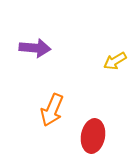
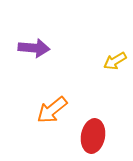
purple arrow: moved 1 px left
orange arrow: rotated 28 degrees clockwise
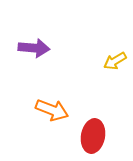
orange arrow: rotated 120 degrees counterclockwise
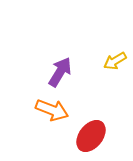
purple arrow: moved 26 px right, 24 px down; rotated 64 degrees counterclockwise
red ellipse: moved 2 px left; rotated 28 degrees clockwise
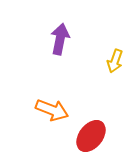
yellow arrow: rotated 40 degrees counterclockwise
purple arrow: moved 33 px up; rotated 20 degrees counterclockwise
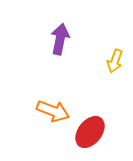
orange arrow: moved 1 px right, 1 px down
red ellipse: moved 1 px left, 4 px up
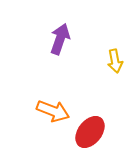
purple arrow: rotated 8 degrees clockwise
yellow arrow: rotated 30 degrees counterclockwise
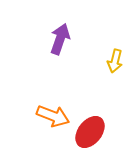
yellow arrow: rotated 25 degrees clockwise
orange arrow: moved 5 px down
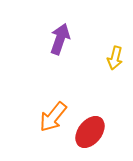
yellow arrow: moved 3 px up
orange arrow: moved 1 px down; rotated 108 degrees clockwise
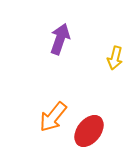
red ellipse: moved 1 px left, 1 px up
